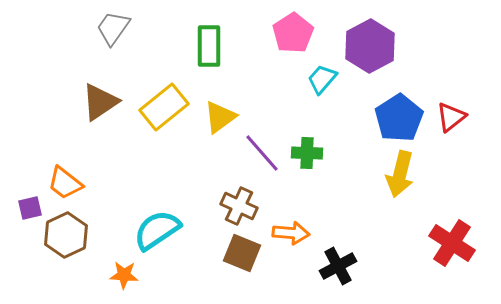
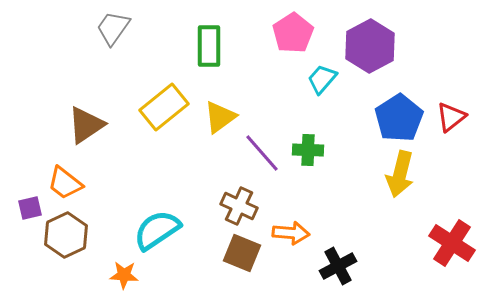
brown triangle: moved 14 px left, 23 px down
green cross: moved 1 px right, 3 px up
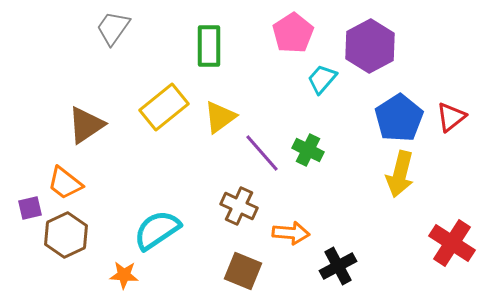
green cross: rotated 24 degrees clockwise
brown square: moved 1 px right, 18 px down
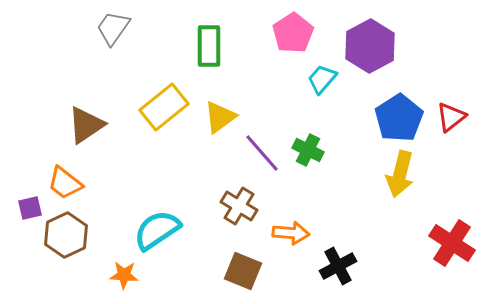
brown cross: rotated 6 degrees clockwise
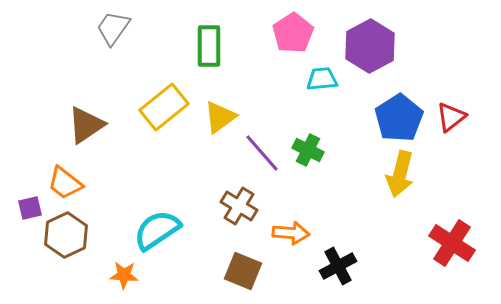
cyan trapezoid: rotated 44 degrees clockwise
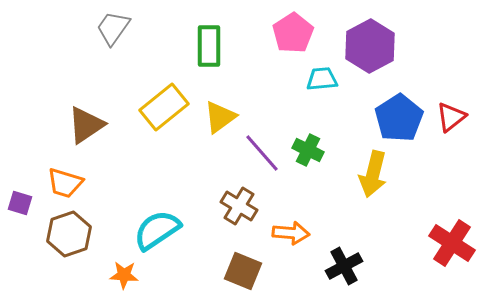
yellow arrow: moved 27 px left
orange trapezoid: rotated 21 degrees counterclockwise
purple square: moved 10 px left, 5 px up; rotated 30 degrees clockwise
brown hexagon: moved 3 px right, 1 px up; rotated 6 degrees clockwise
black cross: moved 6 px right
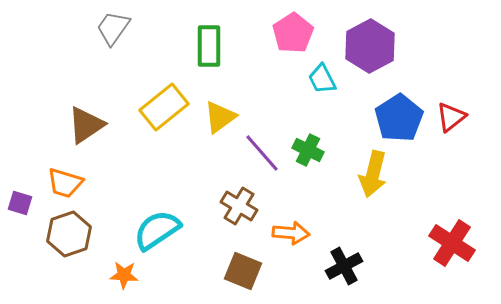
cyan trapezoid: rotated 112 degrees counterclockwise
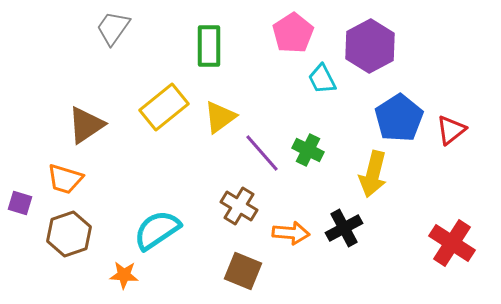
red triangle: moved 13 px down
orange trapezoid: moved 4 px up
black cross: moved 38 px up
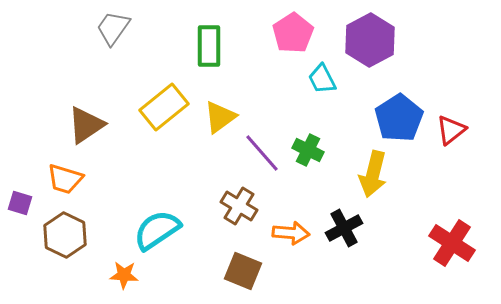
purple hexagon: moved 6 px up
brown hexagon: moved 4 px left, 1 px down; rotated 15 degrees counterclockwise
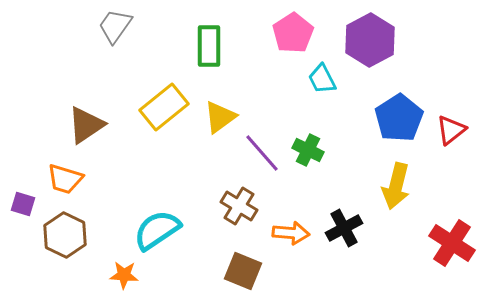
gray trapezoid: moved 2 px right, 2 px up
yellow arrow: moved 23 px right, 12 px down
purple square: moved 3 px right, 1 px down
